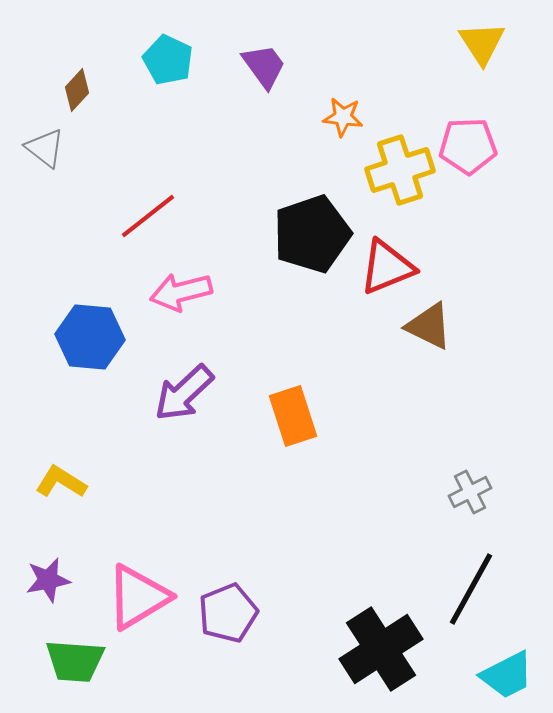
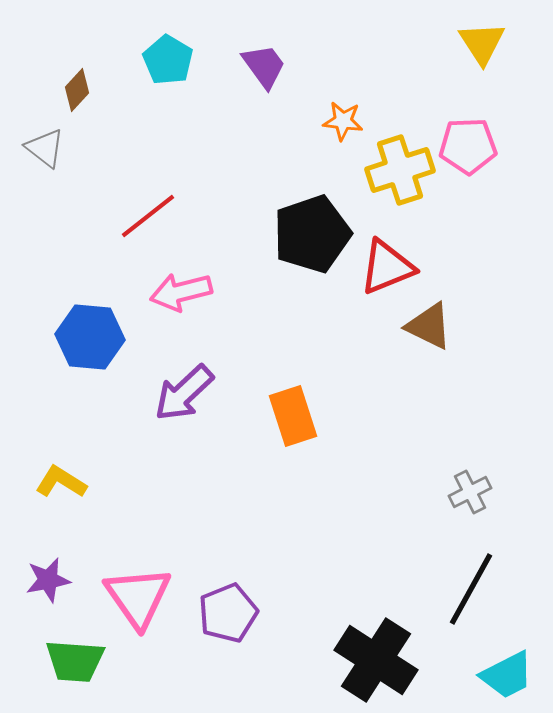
cyan pentagon: rotated 6 degrees clockwise
orange star: moved 4 px down
pink triangle: rotated 34 degrees counterclockwise
black cross: moved 5 px left, 11 px down; rotated 24 degrees counterclockwise
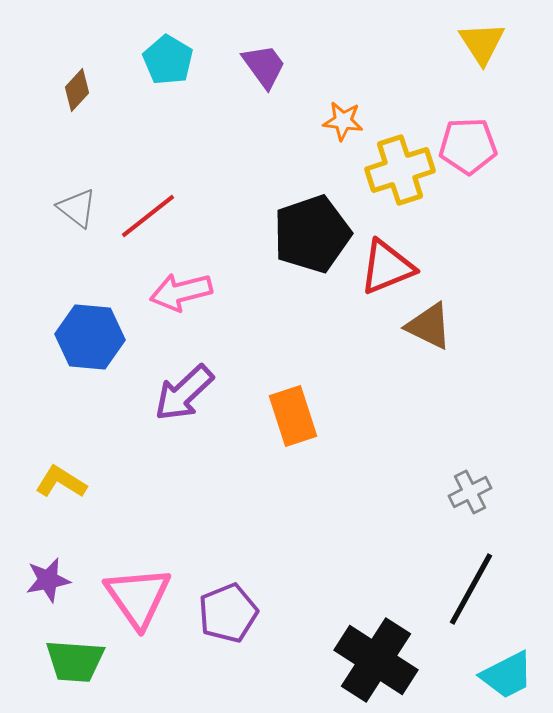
gray triangle: moved 32 px right, 60 px down
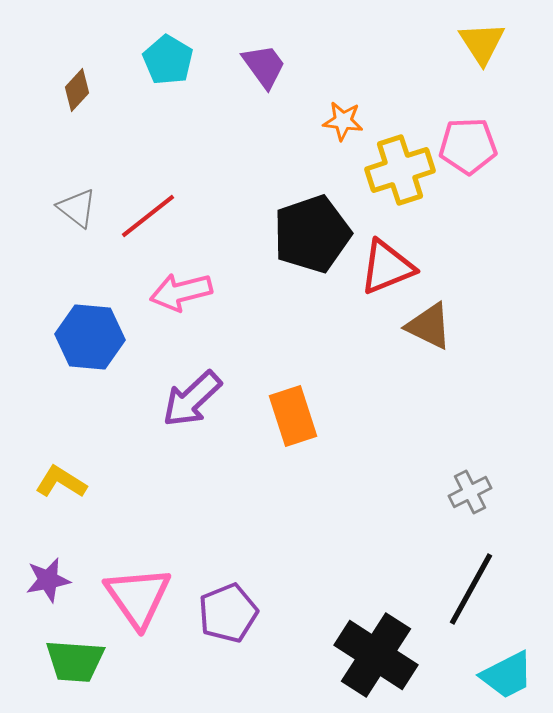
purple arrow: moved 8 px right, 6 px down
black cross: moved 5 px up
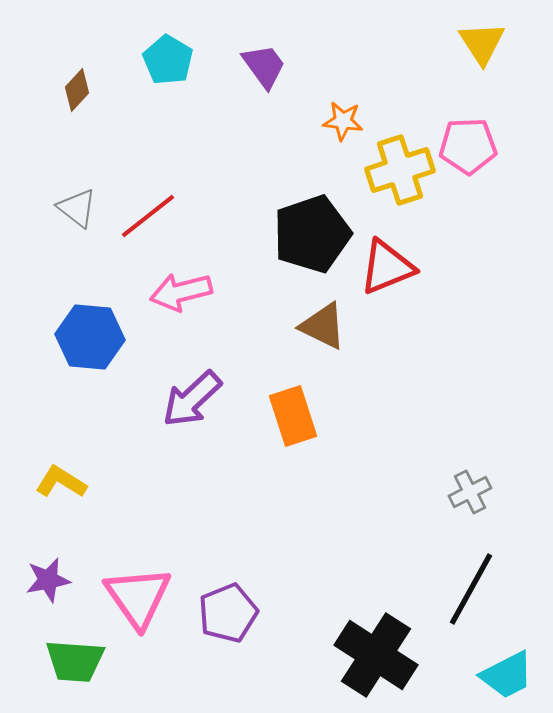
brown triangle: moved 106 px left
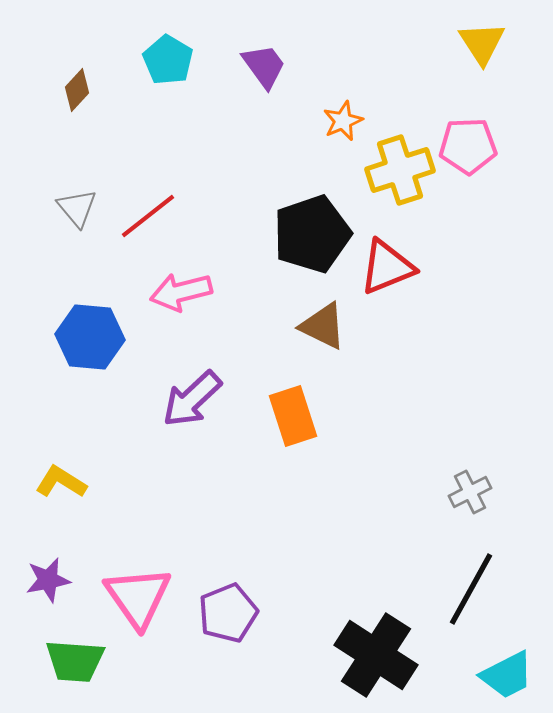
orange star: rotated 30 degrees counterclockwise
gray triangle: rotated 12 degrees clockwise
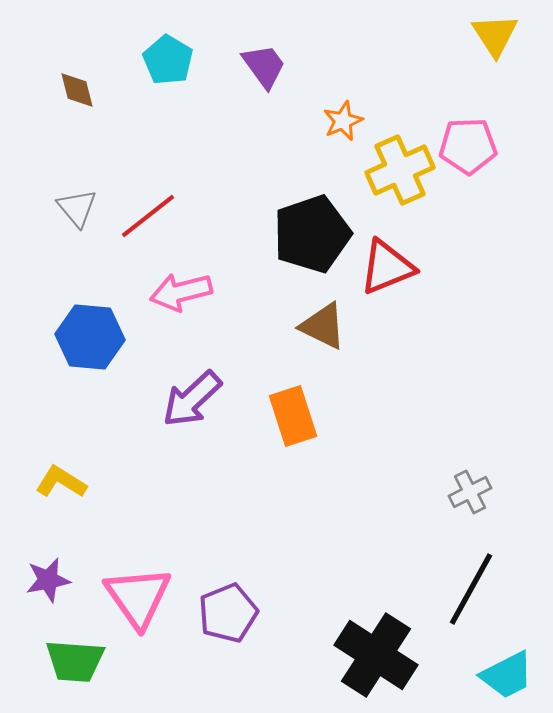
yellow triangle: moved 13 px right, 8 px up
brown diamond: rotated 57 degrees counterclockwise
yellow cross: rotated 6 degrees counterclockwise
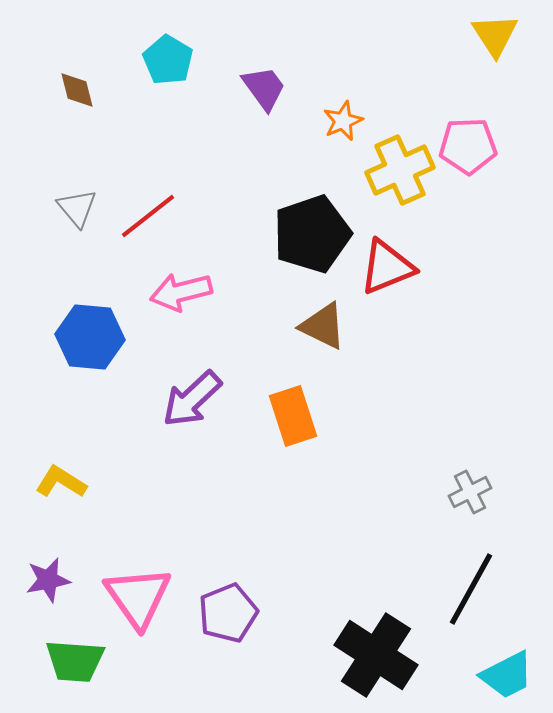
purple trapezoid: moved 22 px down
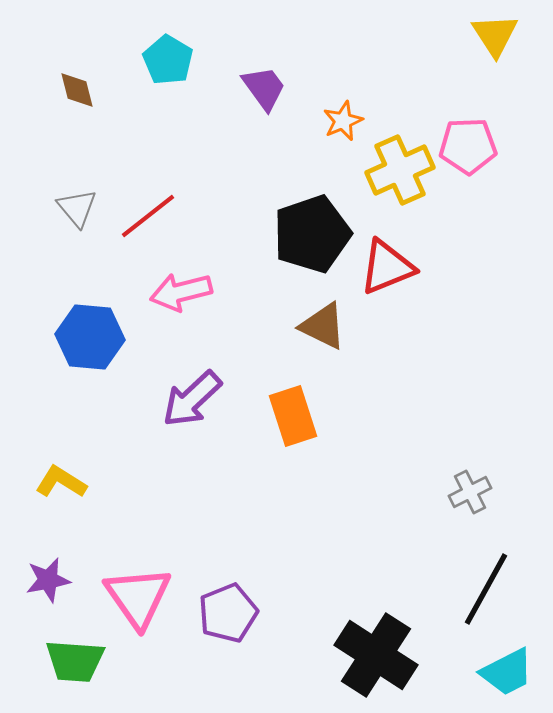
black line: moved 15 px right
cyan trapezoid: moved 3 px up
